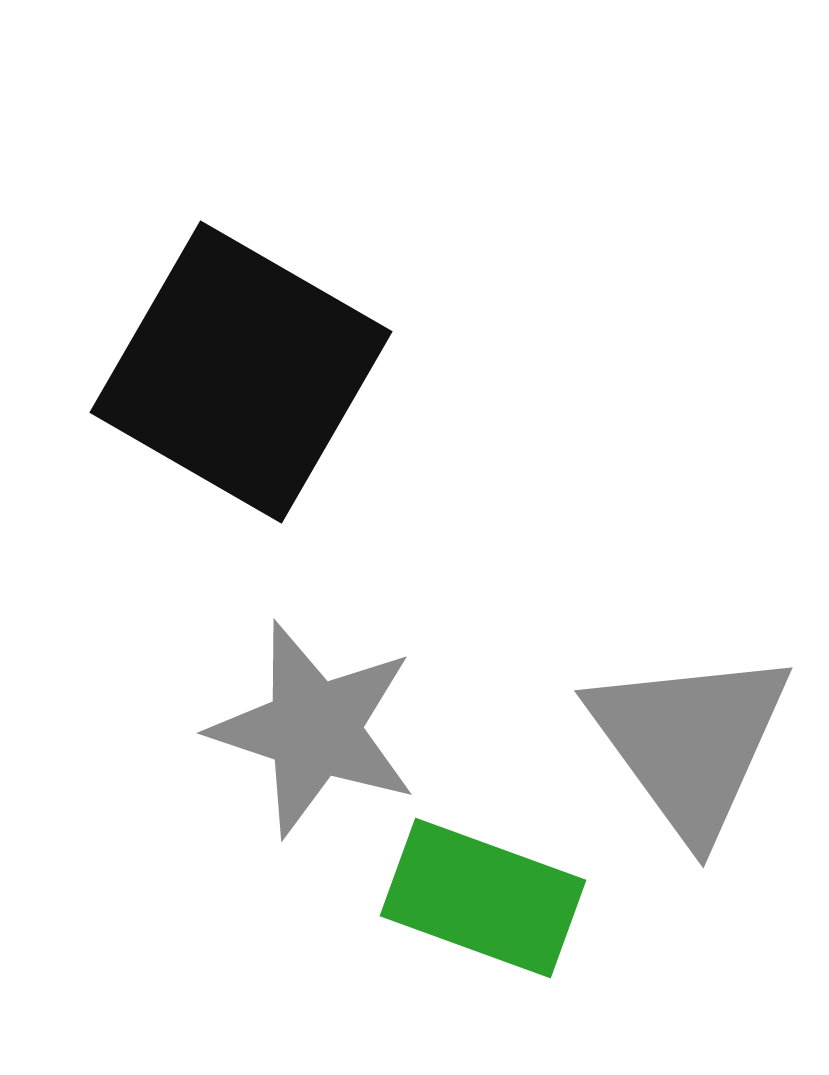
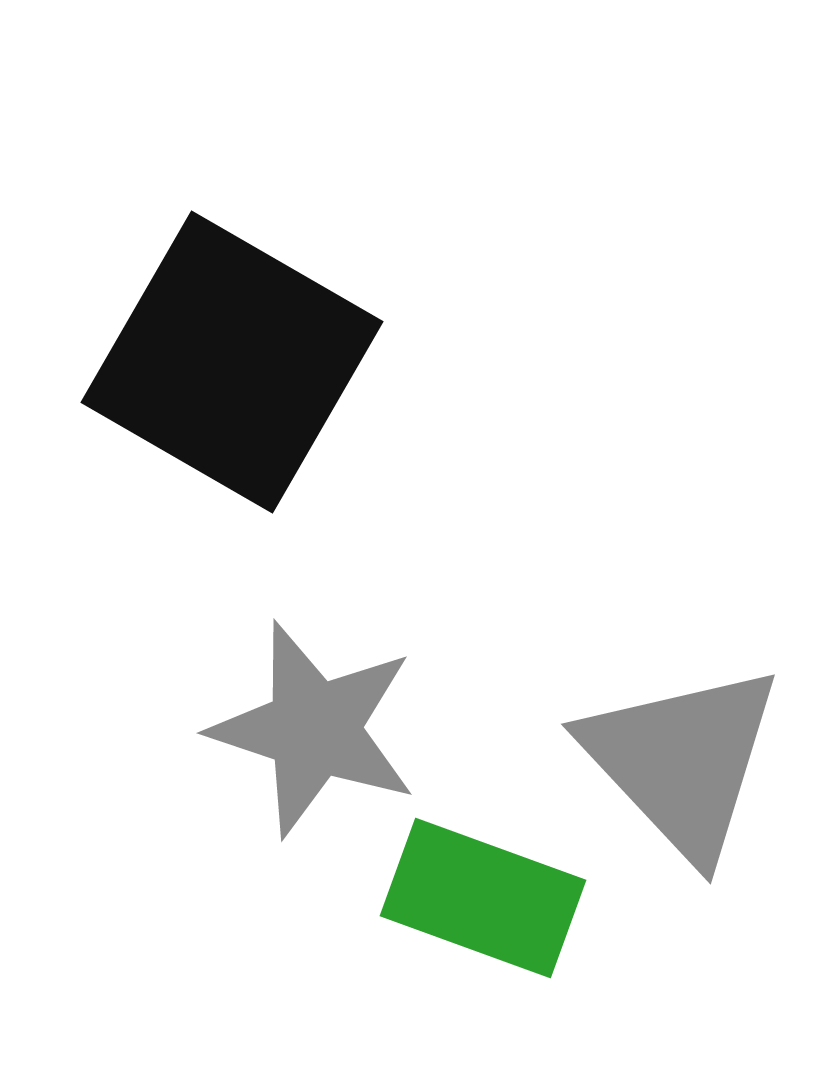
black square: moved 9 px left, 10 px up
gray triangle: moved 8 px left, 19 px down; rotated 7 degrees counterclockwise
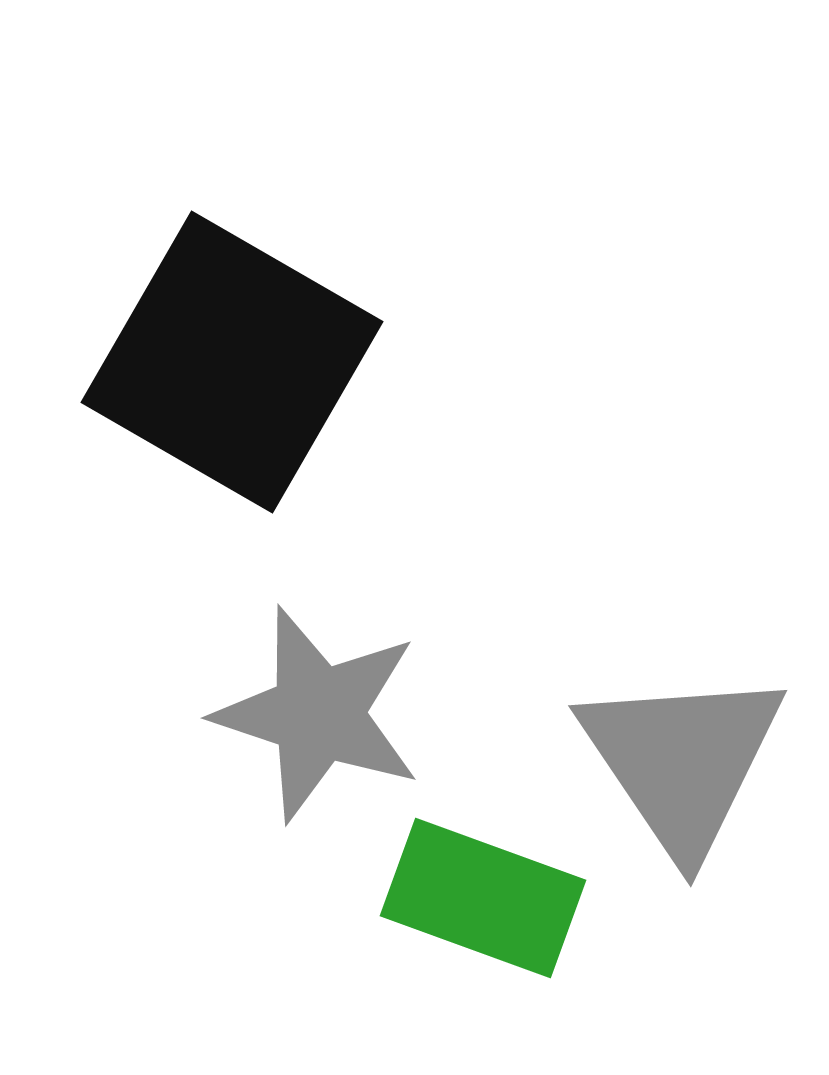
gray star: moved 4 px right, 15 px up
gray triangle: rotated 9 degrees clockwise
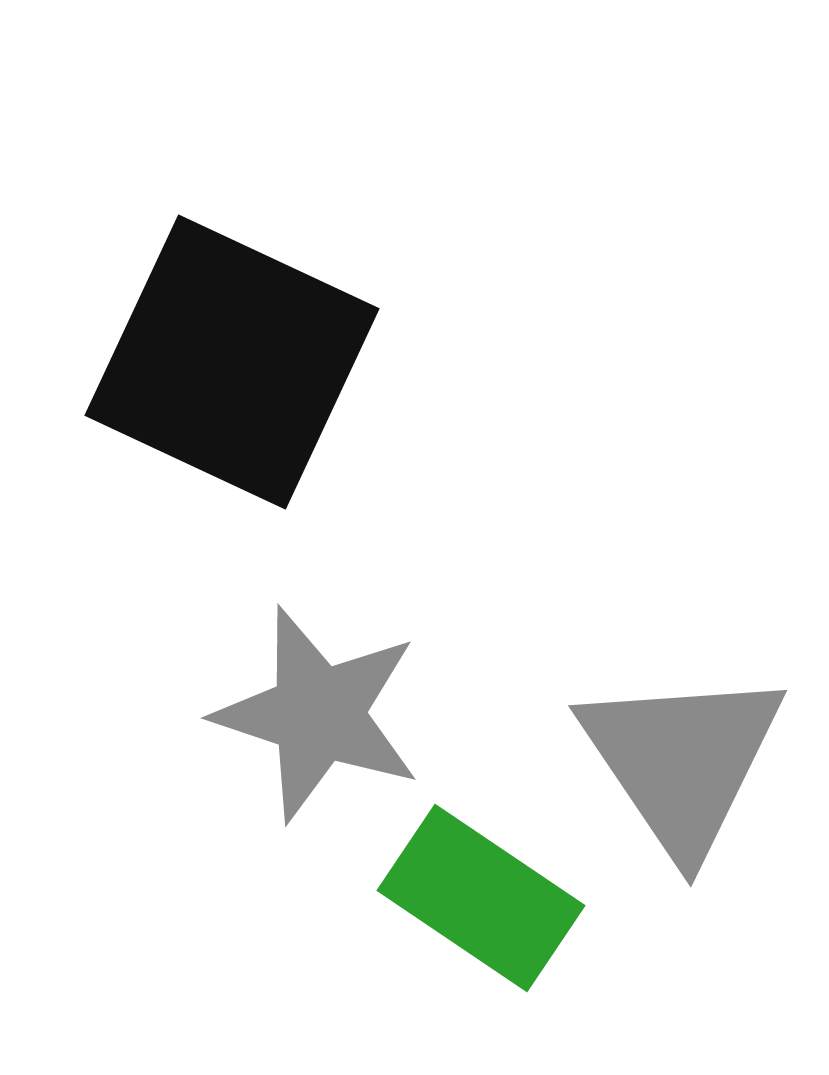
black square: rotated 5 degrees counterclockwise
green rectangle: moved 2 px left; rotated 14 degrees clockwise
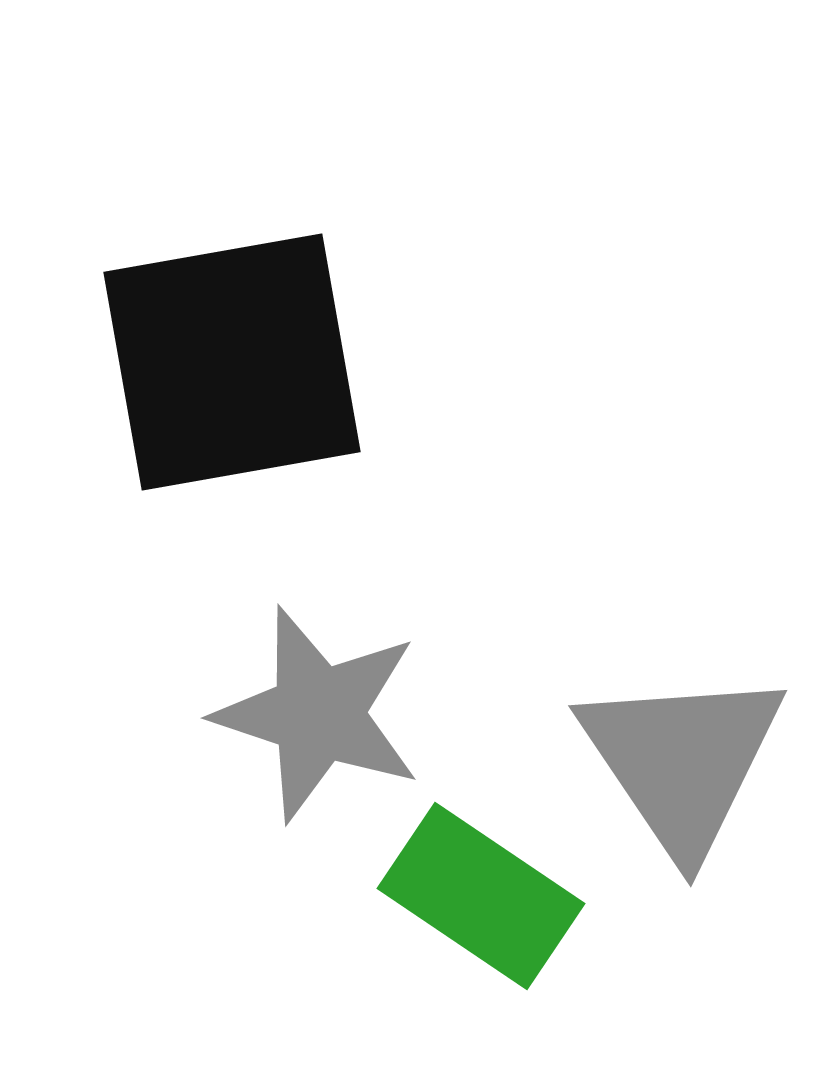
black square: rotated 35 degrees counterclockwise
green rectangle: moved 2 px up
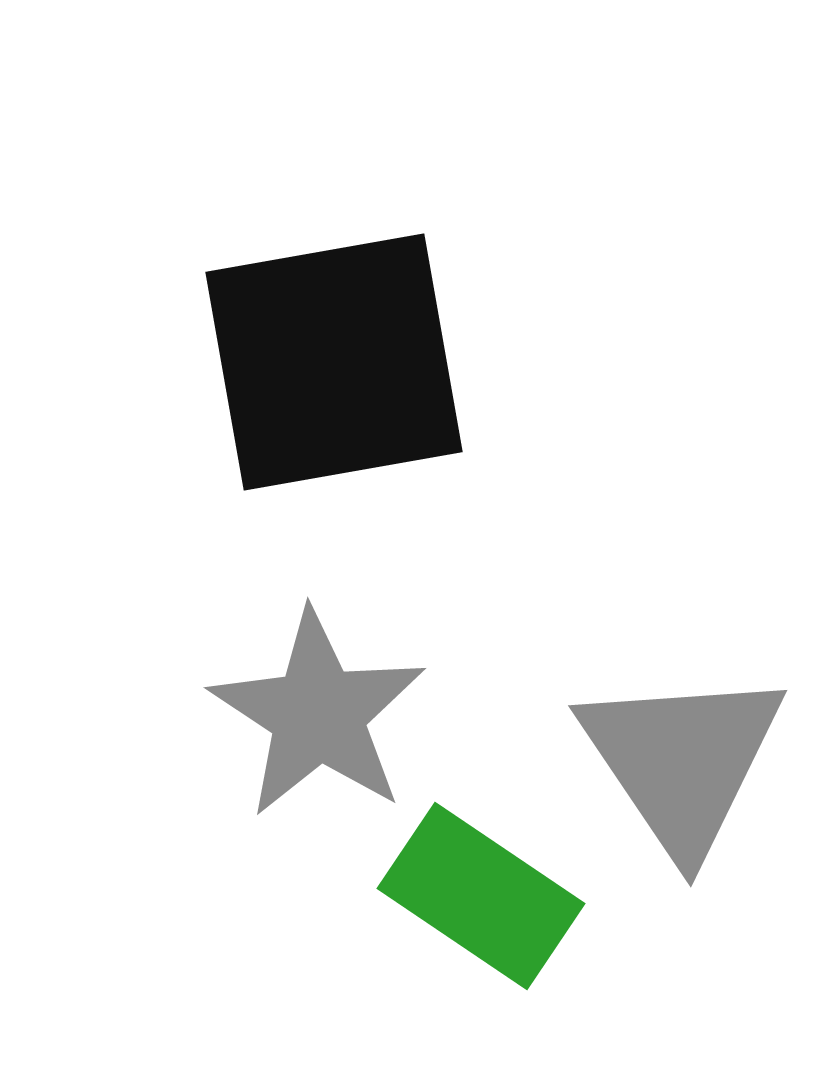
black square: moved 102 px right
gray star: rotated 15 degrees clockwise
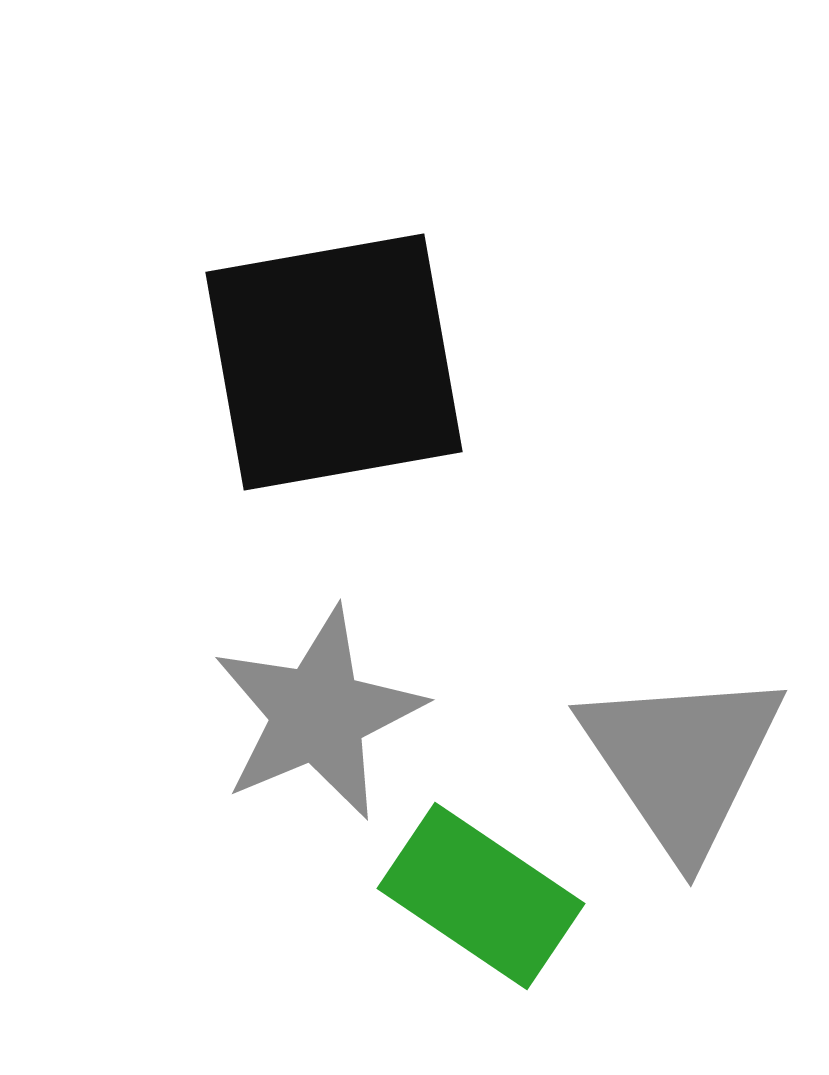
gray star: rotated 16 degrees clockwise
